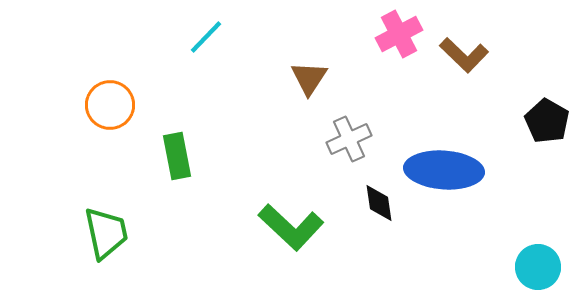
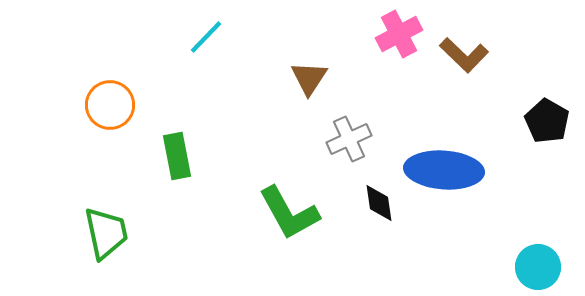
green L-shape: moved 2 px left, 14 px up; rotated 18 degrees clockwise
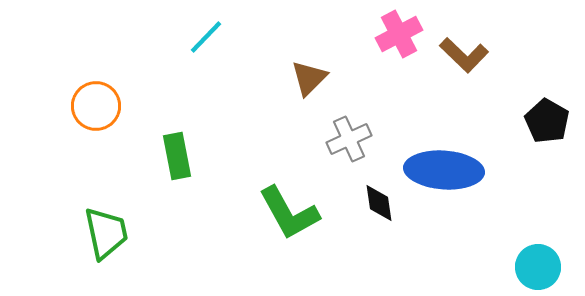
brown triangle: rotated 12 degrees clockwise
orange circle: moved 14 px left, 1 px down
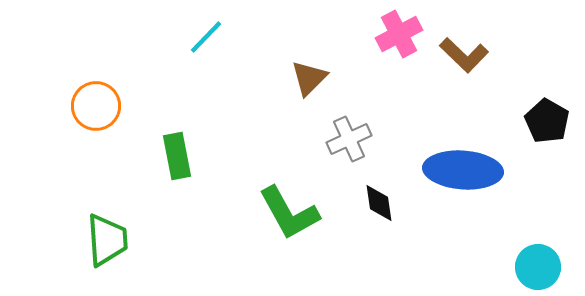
blue ellipse: moved 19 px right
green trapezoid: moved 1 px right, 7 px down; rotated 8 degrees clockwise
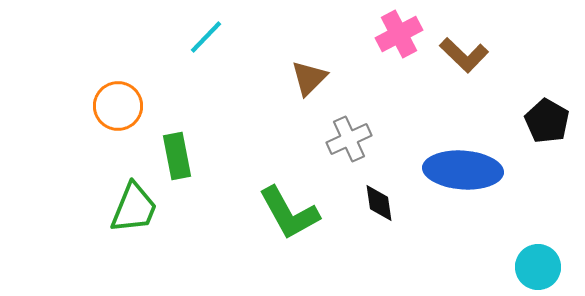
orange circle: moved 22 px right
green trapezoid: moved 27 px right, 32 px up; rotated 26 degrees clockwise
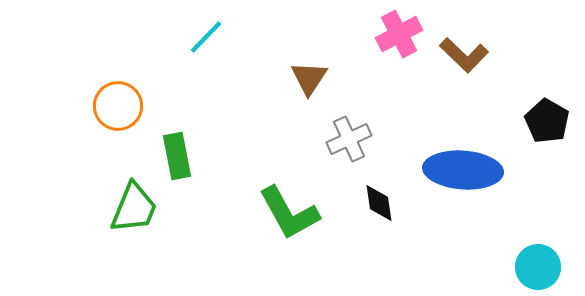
brown triangle: rotated 12 degrees counterclockwise
